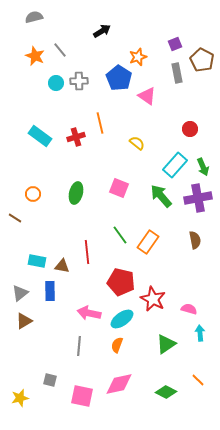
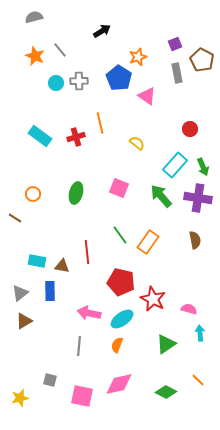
purple cross at (198, 198): rotated 20 degrees clockwise
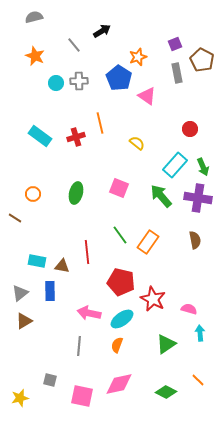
gray line at (60, 50): moved 14 px right, 5 px up
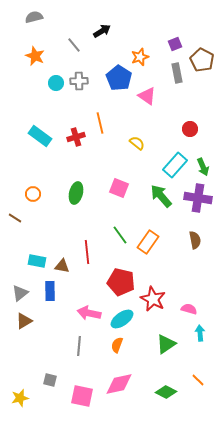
orange star at (138, 57): moved 2 px right
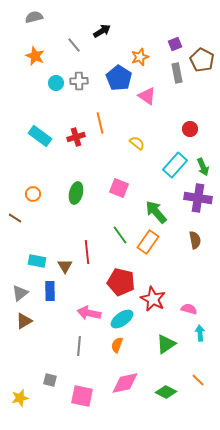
green arrow at (161, 196): moved 5 px left, 16 px down
brown triangle at (62, 266): moved 3 px right; rotated 49 degrees clockwise
pink diamond at (119, 384): moved 6 px right, 1 px up
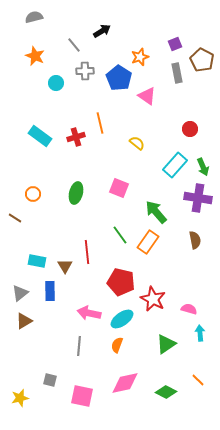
gray cross at (79, 81): moved 6 px right, 10 px up
